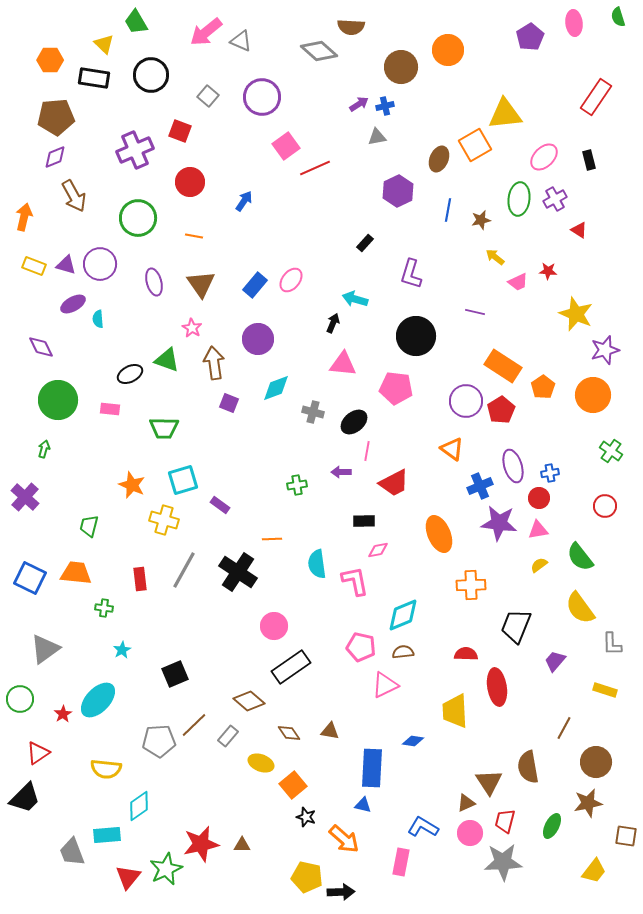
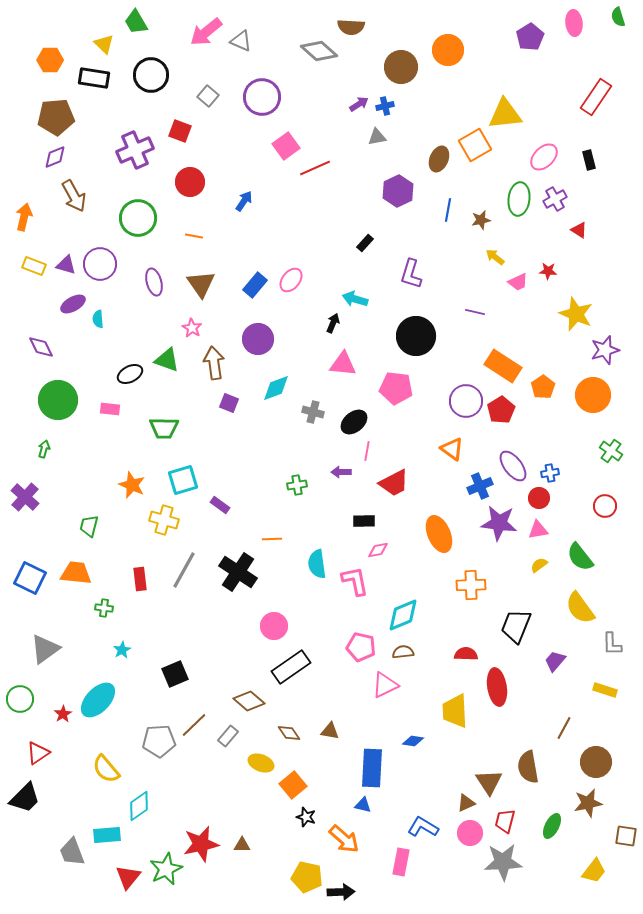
purple ellipse at (513, 466): rotated 20 degrees counterclockwise
yellow semicircle at (106, 769): rotated 44 degrees clockwise
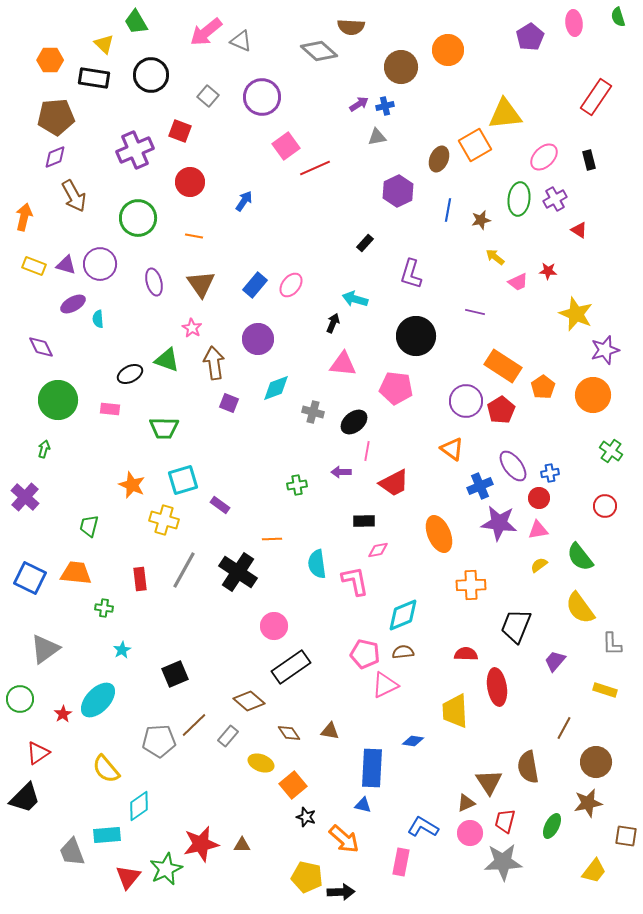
pink ellipse at (291, 280): moved 5 px down
pink pentagon at (361, 647): moved 4 px right, 7 px down
